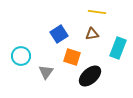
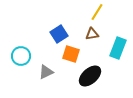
yellow line: rotated 66 degrees counterclockwise
orange square: moved 1 px left, 3 px up
gray triangle: rotated 28 degrees clockwise
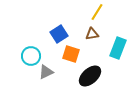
cyan circle: moved 10 px right
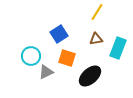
brown triangle: moved 4 px right, 5 px down
orange square: moved 4 px left, 4 px down
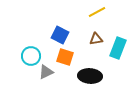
yellow line: rotated 30 degrees clockwise
blue square: moved 1 px right, 1 px down; rotated 30 degrees counterclockwise
orange square: moved 2 px left, 1 px up
black ellipse: rotated 45 degrees clockwise
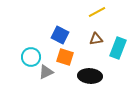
cyan circle: moved 1 px down
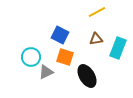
black ellipse: moved 3 px left; rotated 55 degrees clockwise
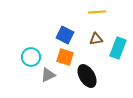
yellow line: rotated 24 degrees clockwise
blue square: moved 5 px right
gray triangle: moved 2 px right, 3 px down
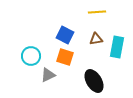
cyan rectangle: moved 1 px left, 1 px up; rotated 10 degrees counterclockwise
cyan circle: moved 1 px up
black ellipse: moved 7 px right, 5 px down
